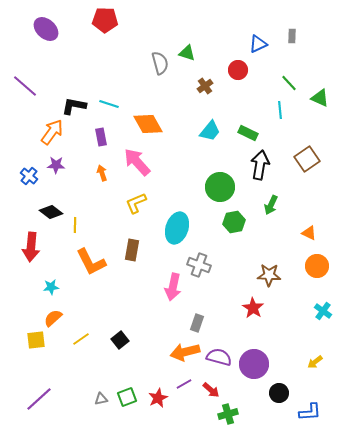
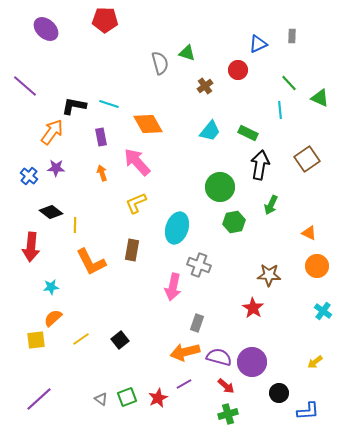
purple star at (56, 165): moved 3 px down
purple circle at (254, 364): moved 2 px left, 2 px up
red arrow at (211, 390): moved 15 px right, 4 px up
gray triangle at (101, 399): rotated 48 degrees clockwise
blue L-shape at (310, 412): moved 2 px left, 1 px up
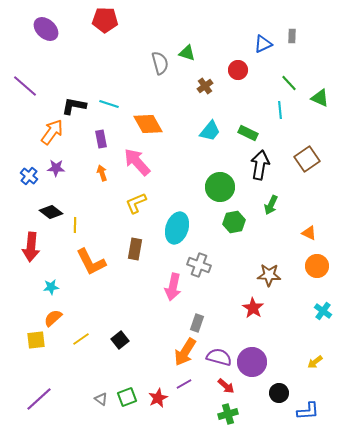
blue triangle at (258, 44): moved 5 px right
purple rectangle at (101, 137): moved 2 px down
brown rectangle at (132, 250): moved 3 px right, 1 px up
orange arrow at (185, 352): rotated 44 degrees counterclockwise
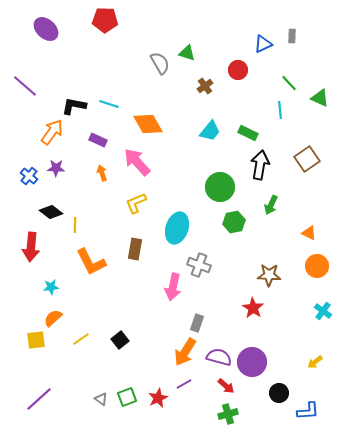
gray semicircle at (160, 63): rotated 15 degrees counterclockwise
purple rectangle at (101, 139): moved 3 px left, 1 px down; rotated 54 degrees counterclockwise
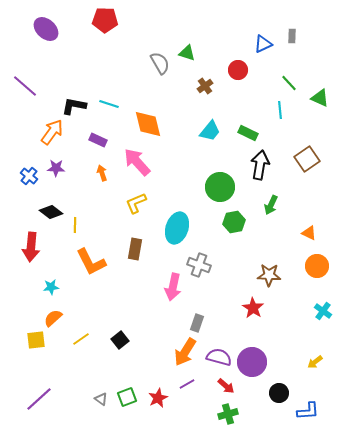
orange diamond at (148, 124): rotated 16 degrees clockwise
purple line at (184, 384): moved 3 px right
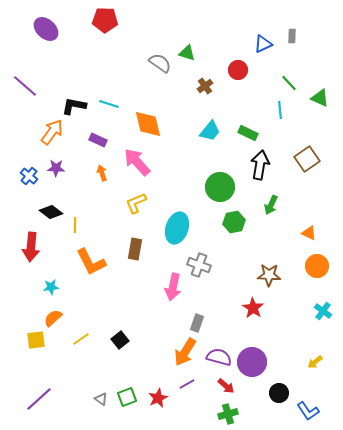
gray semicircle at (160, 63): rotated 25 degrees counterclockwise
blue L-shape at (308, 411): rotated 60 degrees clockwise
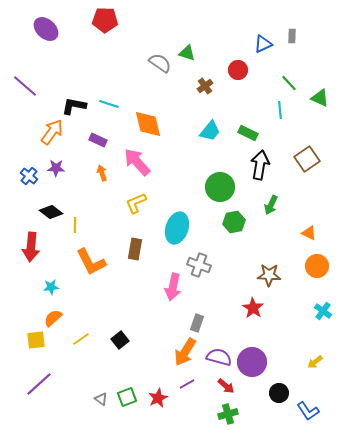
purple line at (39, 399): moved 15 px up
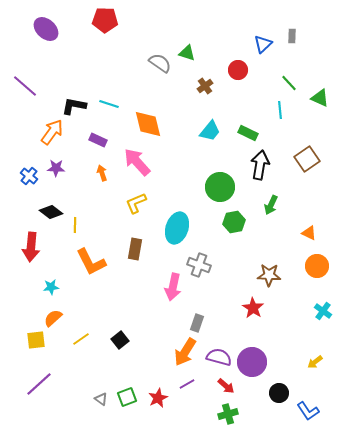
blue triangle at (263, 44): rotated 18 degrees counterclockwise
